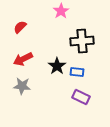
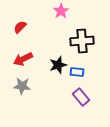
black star: moved 1 px right, 1 px up; rotated 18 degrees clockwise
purple rectangle: rotated 24 degrees clockwise
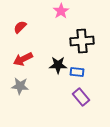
black star: rotated 18 degrees clockwise
gray star: moved 2 px left
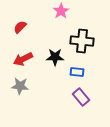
black cross: rotated 10 degrees clockwise
black star: moved 3 px left, 8 px up
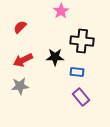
red arrow: moved 1 px down
gray star: rotated 12 degrees counterclockwise
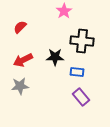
pink star: moved 3 px right
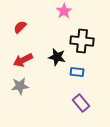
black star: moved 2 px right; rotated 12 degrees clockwise
purple rectangle: moved 6 px down
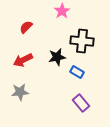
pink star: moved 2 px left
red semicircle: moved 6 px right
black star: rotated 24 degrees counterclockwise
blue rectangle: rotated 24 degrees clockwise
gray star: moved 6 px down
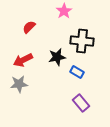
pink star: moved 2 px right
red semicircle: moved 3 px right
gray star: moved 1 px left, 8 px up
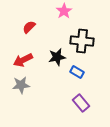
gray star: moved 2 px right, 1 px down
